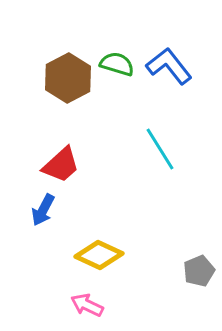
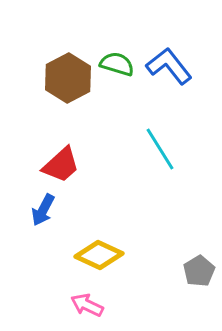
gray pentagon: rotated 8 degrees counterclockwise
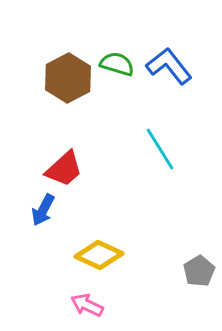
red trapezoid: moved 3 px right, 4 px down
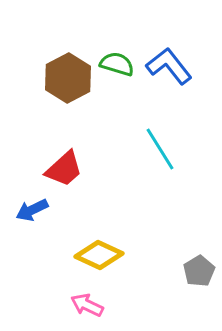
blue arrow: moved 11 px left; rotated 36 degrees clockwise
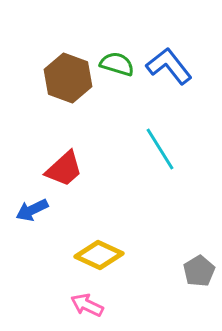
brown hexagon: rotated 12 degrees counterclockwise
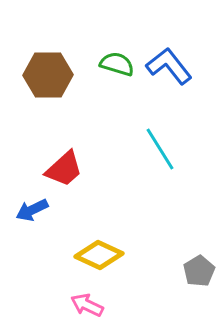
brown hexagon: moved 20 px left, 3 px up; rotated 21 degrees counterclockwise
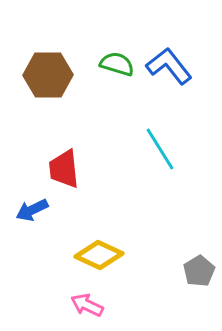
red trapezoid: rotated 126 degrees clockwise
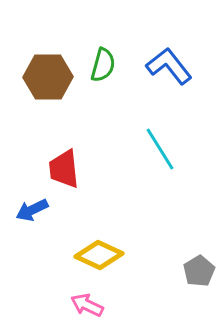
green semicircle: moved 14 px left, 1 px down; rotated 88 degrees clockwise
brown hexagon: moved 2 px down
